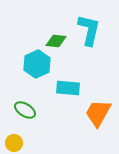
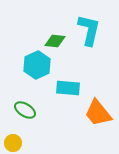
green diamond: moved 1 px left
cyan hexagon: moved 1 px down
orange trapezoid: rotated 68 degrees counterclockwise
yellow circle: moved 1 px left
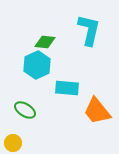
green diamond: moved 10 px left, 1 px down
cyan rectangle: moved 1 px left
orange trapezoid: moved 1 px left, 2 px up
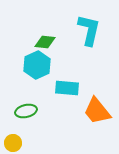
green ellipse: moved 1 px right, 1 px down; rotated 45 degrees counterclockwise
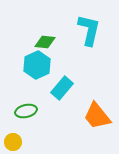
cyan rectangle: moved 5 px left; rotated 55 degrees counterclockwise
orange trapezoid: moved 5 px down
yellow circle: moved 1 px up
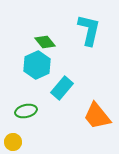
green diamond: rotated 45 degrees clockwise
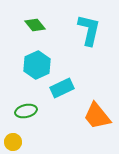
green diamond: moved 10 px left, 17 px up
cyan rectangle: rotated 25 degrees clockwise
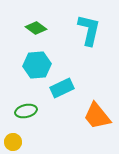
green diamond: moved 1 px right, 3 px down; rotated 15 degrees counterclockwise
cyan hexagon: rotated 20 degrees clockwise
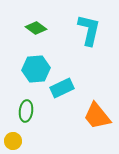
cyan hexagon: moved 1 px left, 4 px down
green ellipse: rotated 70 degrees counterclockwise
yellow circle: moved 1 px up
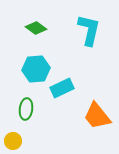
green ellipse: moved 2 px up
